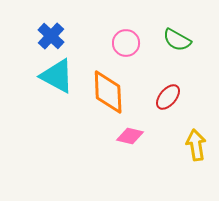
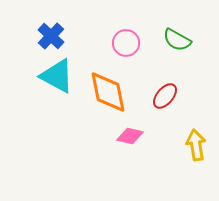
orange diamond: rotated 9 degrees counterclockwise
red ellipse: moved 3 px left, 1 px up
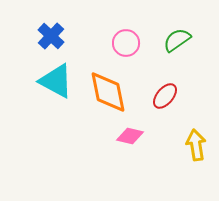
green semicircle: rotated 116 degrees clockwise
cyan triangle: moved 1 px left, 5 px down
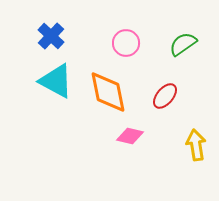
green semicircle: moved 6 px right, 4 px down
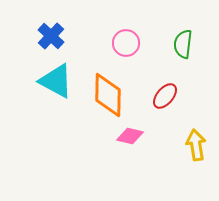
green semicircle: rotated 48 degrees counterclockwise
orange diamond: moved 3 px down; rotated 12 degrees clockwise
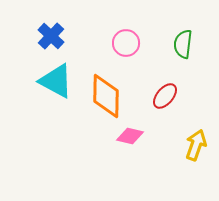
orange diamond: moved 2 px left, 1 px down
yellow arrow: rotated 28 degrees clockwise
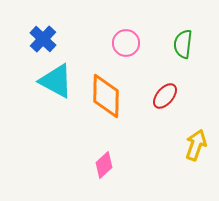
blue cross: moved 8 px left, 3 px down
pink diamond: moved 26 px left, 29 px down; rotated 56 degrees counterclockwise
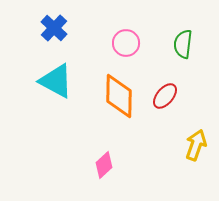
blue cross: moved 11 px right, 11 px up
orange diamond: moved 13 px right
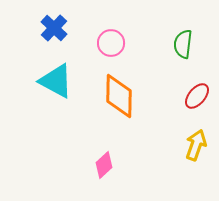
pink circle: moved 15 px left
red ellipse: moved 32 px right
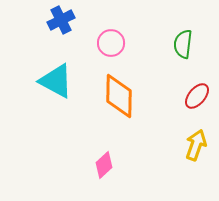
blue cross: moved 7 px right, 8 px up; rotated 20 degrees clockwise
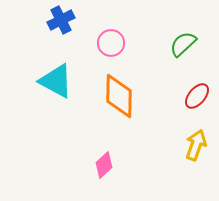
green semicircle: rotated 40 degrees clockwise
